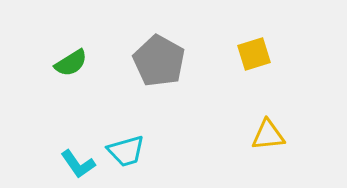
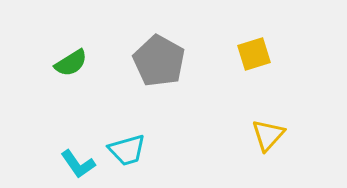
yellow triangle: rotated 42 degrees counterclockwise
cyan trapezoid: moved 1 px right, 1 px up
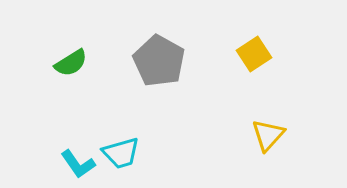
yellow square: rotated 16 degrees counterclockwise
cyan trapezoid: moved 6 px left, 3 px down
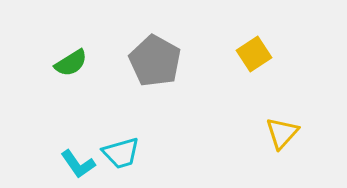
gray pentagon: moved 4 px left
yellow triangle: moved 14 px right, 2 px up
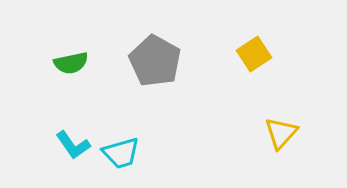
green semicircle: rotated 20 degrees clockwise
yellow triangle: moved 1 px left
cyan L-shape: moved 5 px left, 19 px up
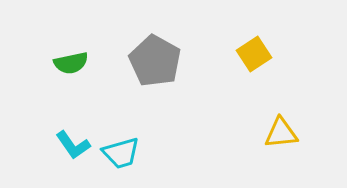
yellow triangle: rotated 42 degrees clockwise
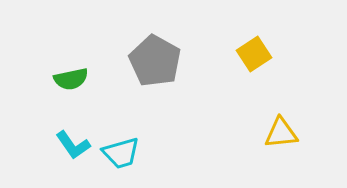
green semicircle: moved 16 px down
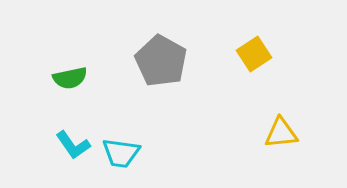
gray pentagon: moved 6 px right
green semicircle: moved 1 px left, 1 px up
cyan trapezoid: rotated 24 degrees clockwise
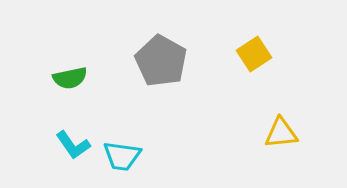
cyan trapezoid: moved 1 px right, 3 px down
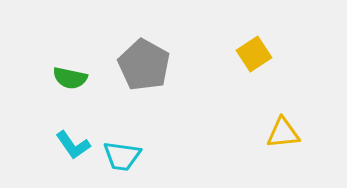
gray pentagon: moved 17 px left, 4 px down
green semicircle: rotated 24 degrees clockwise
yellow triangle: moved 2 px right
